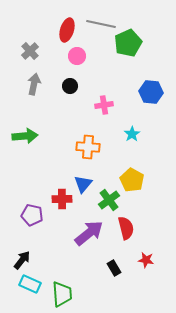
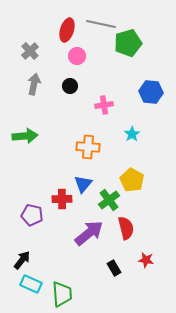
green pentagon: rotated 8 degrees clockwise
cyan rectangle: moved 1 px right
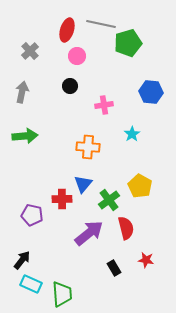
gray arrow: moved 12 px left, 8 px down
yellow pentagon: moved 8 px right, 6 px down
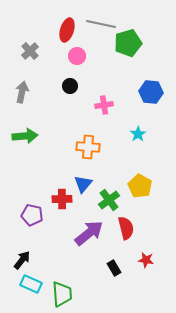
cyan star: moved 6 px right
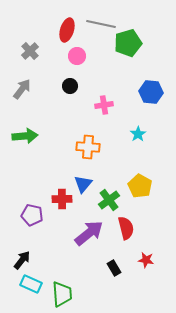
gray arrow: moved 3 px up; rotated 25 degrees clockwise
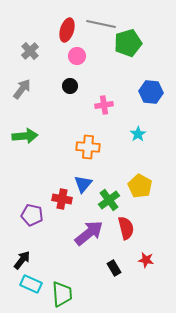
red cross: rotated 12 degrees clockwise
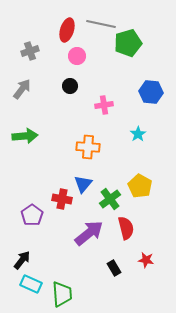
gray cross: rotated 24 degrees clockwise
green cross: moved 1 px right, 1 px up
purple pentagon: rotated 25 degrees clockwise
